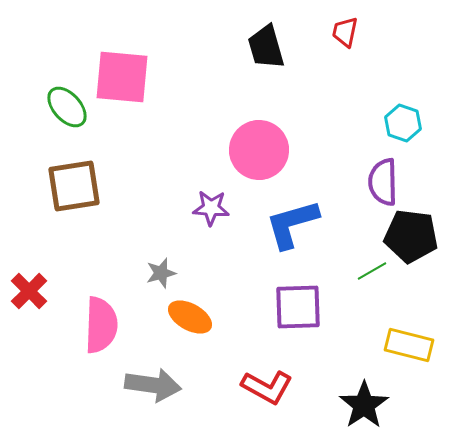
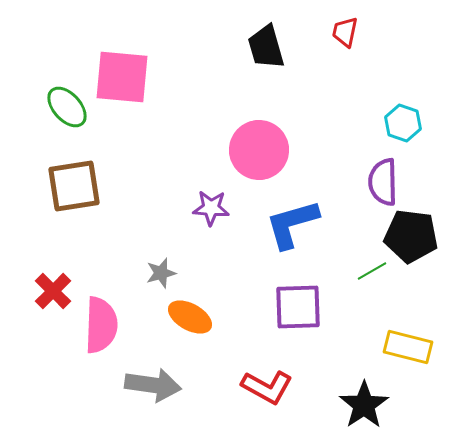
red cross: moved 24 px right
yellow rectangle: moved 1 px left, 2 px down
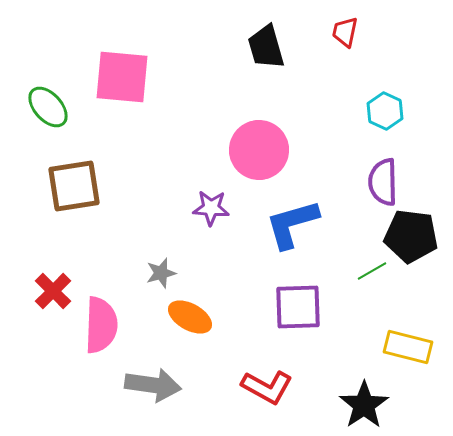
green ellipse: moved 19 px left
cyan hexagon: moved 18 px left, 12 px up; rotated 6 degrees clockwise
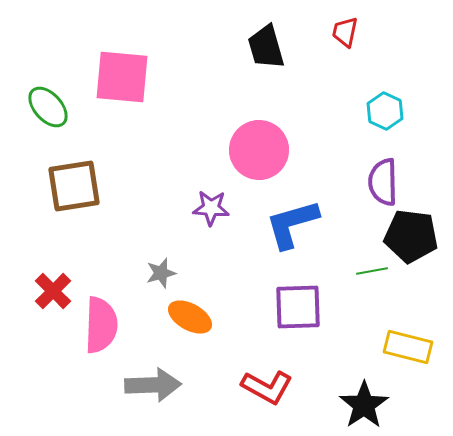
green line: rotated 20 degrees clockwise
gray arrow: rotated 10 degrees counterclockwise
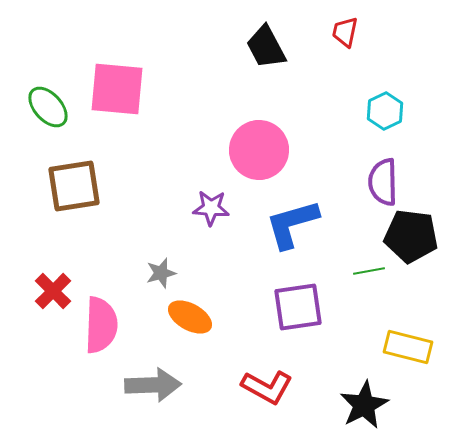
black trapezoid: rotated 12 degrees counterclockwise
pink square: moved 5 px left, 12 px down
cyan hexagon: rotated 9 degrees clockwise
green line: moved 3 px left
purple square: rotated 6 degrees counterclockwise
black star: rotated 6 degrees clockwise
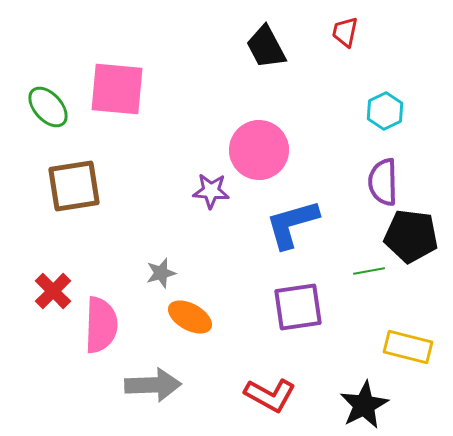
purple star: moved 17 px up
red L-shape: moved 3 px right, 8 px down
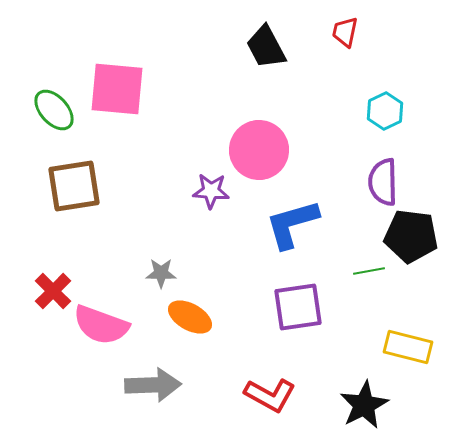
green ellipse: moved 6 px right, 3 px down
gray star: rotated 16 degrees clockwise
pink semicircle: rotated 108 degrees clockwise
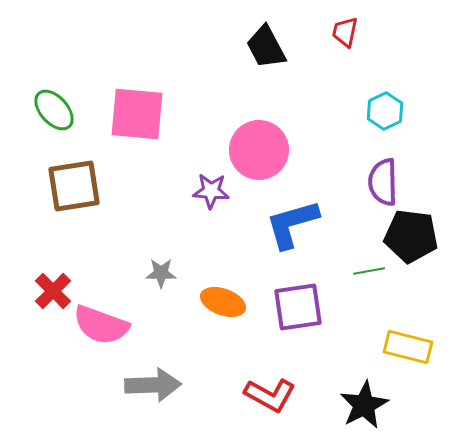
pink square: moved 20 px right, 25 px down
orange ellipse: moved 33 px right, 15 px up; rotated 9 degrees counterclockwise
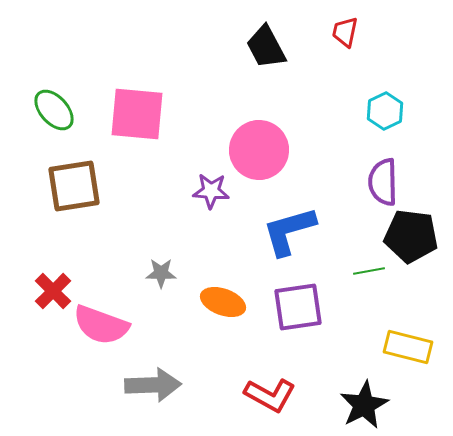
blue L-shape: moved 3 px left, 7 px down
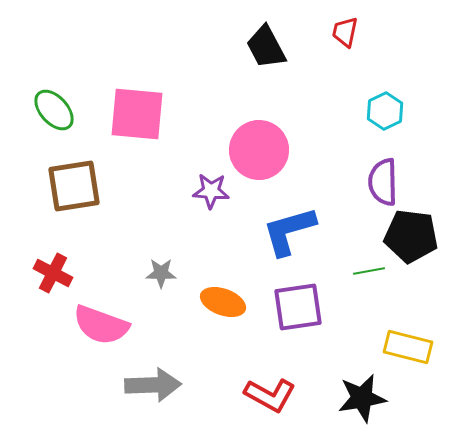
red cross: moved 18 px up; rotated 18 degrees counterclockwise
black star: moved 2 px left, 7 px up; rotated 18 degrees clockwise
